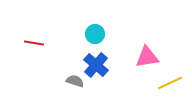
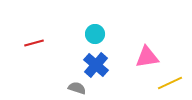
red line: rotated 24 degrees counterclockwise
gray semicircle: moved 2 px right, 7 px down
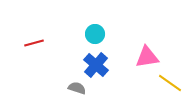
yellow line: rotated 60 degrees clockwise
